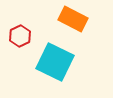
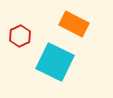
orange rectangle: moved 1 px right, 5 px down
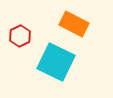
cyan square: moved 1 px right
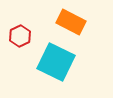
orange rectangle: moved 3 px left, 2 px up
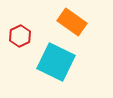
orange rectangle: moved 1 px right; rotated 8 degrees clockwise
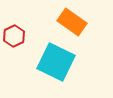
red hexagon: moved 6 px left
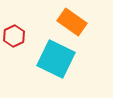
cyan square: moved 3 px up
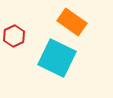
cyan square: moved 1 px right, 1 px up
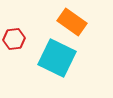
red hexagon: moved 3 px down; rotated 20 degrees clockwise
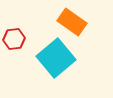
cyan square: moved 1 px left; rotated 24 degrees clockwise
